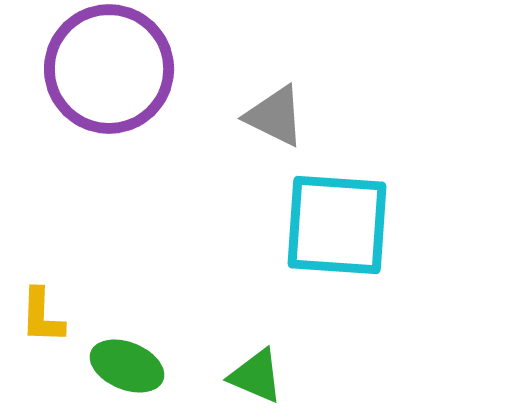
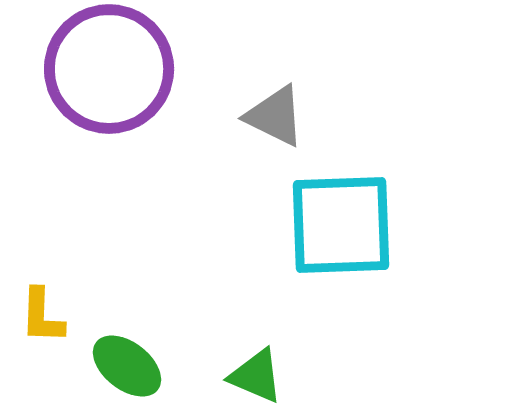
cyan square: moved 4 px right; rotated 6 degrees counterclockwise
green ellipse: rotated 16 degrees clockwise
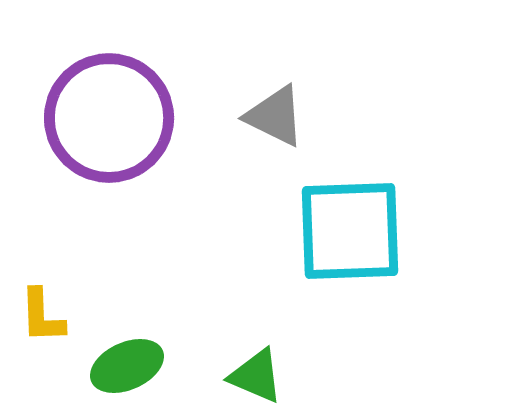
purple circle: moved 49 px down
cyan square: moved 9 px right, 6 px down
yellow L-shape: rotated 4 degrees counterclockwise
green ellipse: rotated 62 degrees counterclockwise
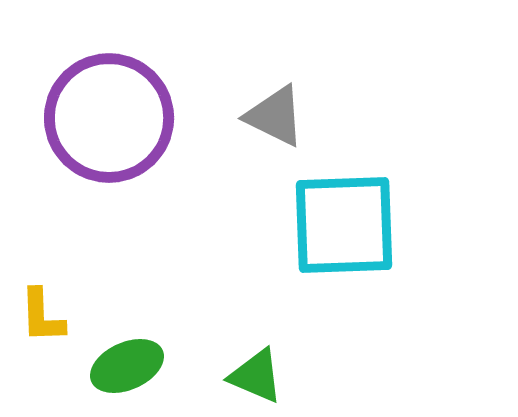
cyan square: moved 6 px left, 6 px up
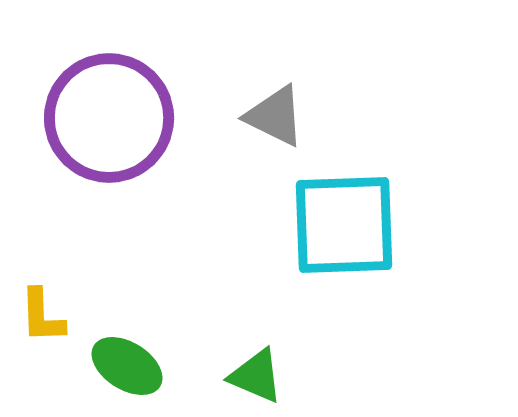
green ellipse: rotated 56 degrees clockwise
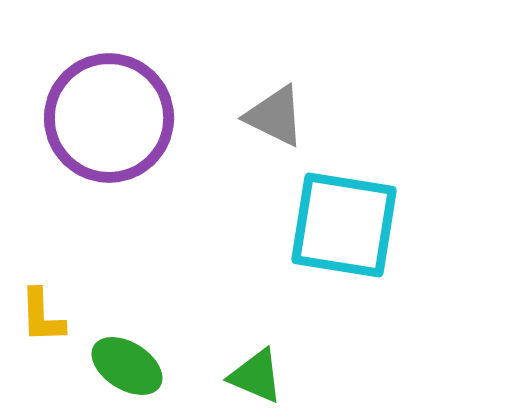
cyan square: rotated 11 degrees clockwise
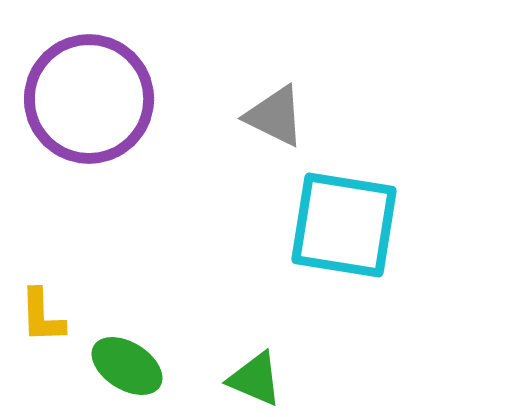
purple circle: moved 20 px left, 19 px up
green triangle: moved 1 px left, 3 px down
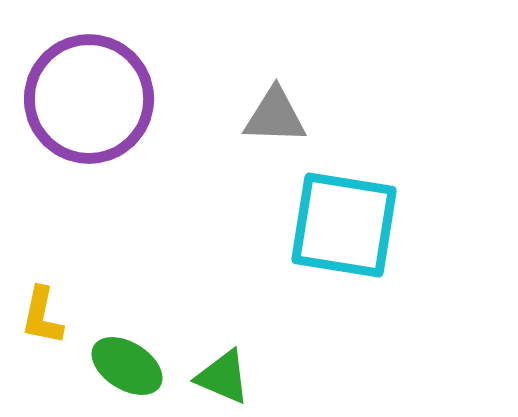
gray triangle: rotated 24 degrees counterclockwise
yellow L-shape: rotated 14 degrees clockwise
green triangle: moved 32 px left, 2 px up
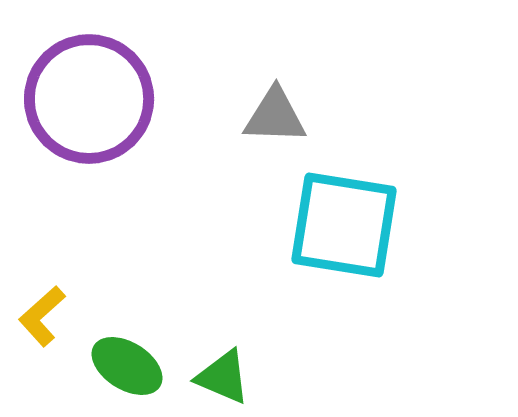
yellow L-shape: rotated 36 degrees clockwise
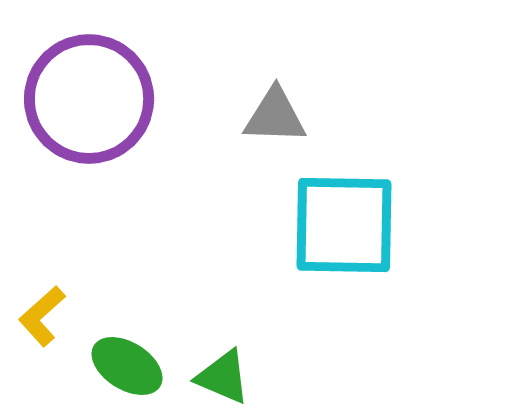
cyan square: rotated 8 degrees counterclockwise
